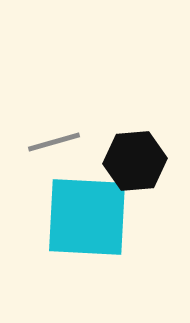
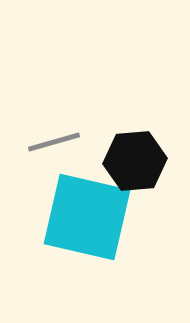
cyan square: rotated 10 degrees clockwise
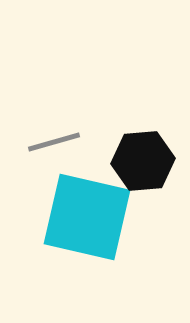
black hexagon: moved 8 px right
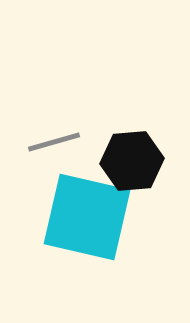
black hexagon: moved 11 px left
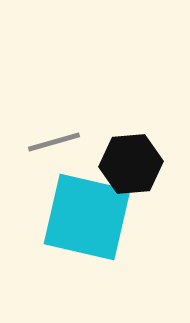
black hexagon: moved 1 px left, 3 px down
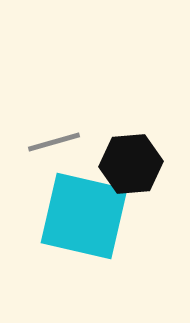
cyan square: moved 3 px left, 1 px up
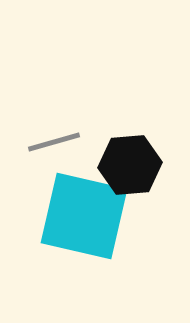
black hexagon: moved 1 px left, 1 px down
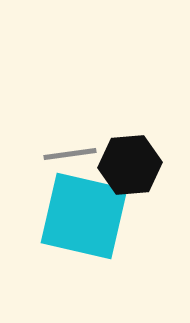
gray line: moved 16 px right, 12 px down; rotated 8 degrees clockwise
